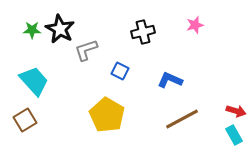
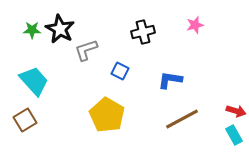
blue L-shape: rotated 15 degrees counterclockwise
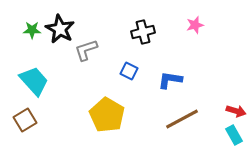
blue square: moved 9 px right
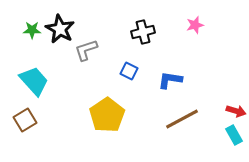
yellow pentagon: rotated 8 degrees clockwise
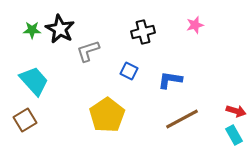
gray L-shape: moved 2 px right, 1 px down
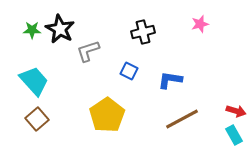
pink star: moved 5 px right, 1 px up
brown square: moved 12 px right, 1 px up; rotated 10 degrees counterclockwise
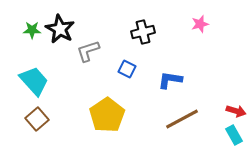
blue square: moved 2 px left, 2 px up
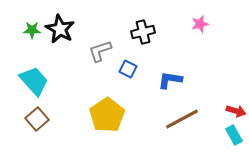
gray L-shape: moved 12 px right
blue square: moved 1 px right
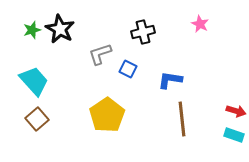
pink star: rotated 30 degrees counterclockwise
green star: rotated 18 degrees counterclockwise
gray L-shape: moved 3 px down
brown line: rotated 68 degrees counterclockwise
cyan rectangle: rotated 42 degrees counterclockwise
